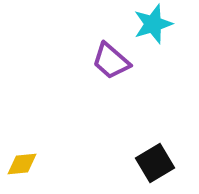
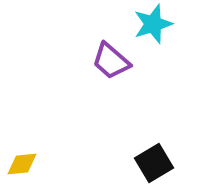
black square: moved 1 px left
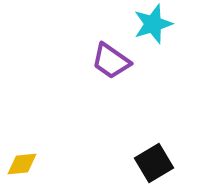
purple trapezoid: rotated 6 degrees counterclockwise
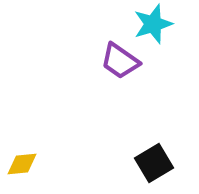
purple trapezoid: moved 9 px right
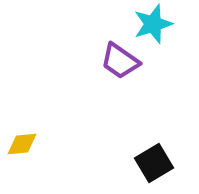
yellow diamond: moved 20 px up
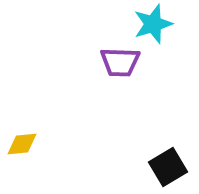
purple trapezoid: moved 1 px down; rotated 33 degrees counterclockwise
black square: moved 14 px right, 4 px down
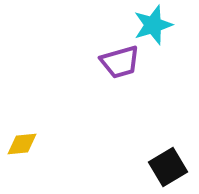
cyan star: moved 1 px down
purple trapezoid: rotated 18 degrees counterclockwise
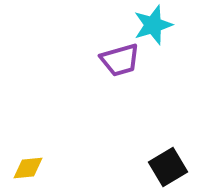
purple trapezoid: moved 2 px up
yellow diamond: moved 6 px right, 24 px down
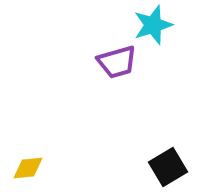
purple trapezoid: moved 3 px left, 2 px down
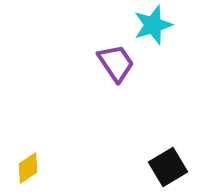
purple trapezoid: moved 1 px left, 1 px down; rotated 108 degrees counterclockwise
yellow diamond: rotated 28 degrees counterclockwise
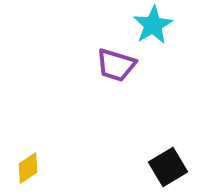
cyan star: rotated 12 degrees counterclockwise
purple trapezoid: moved 2 px down; rotated 141 degrees clockwise
